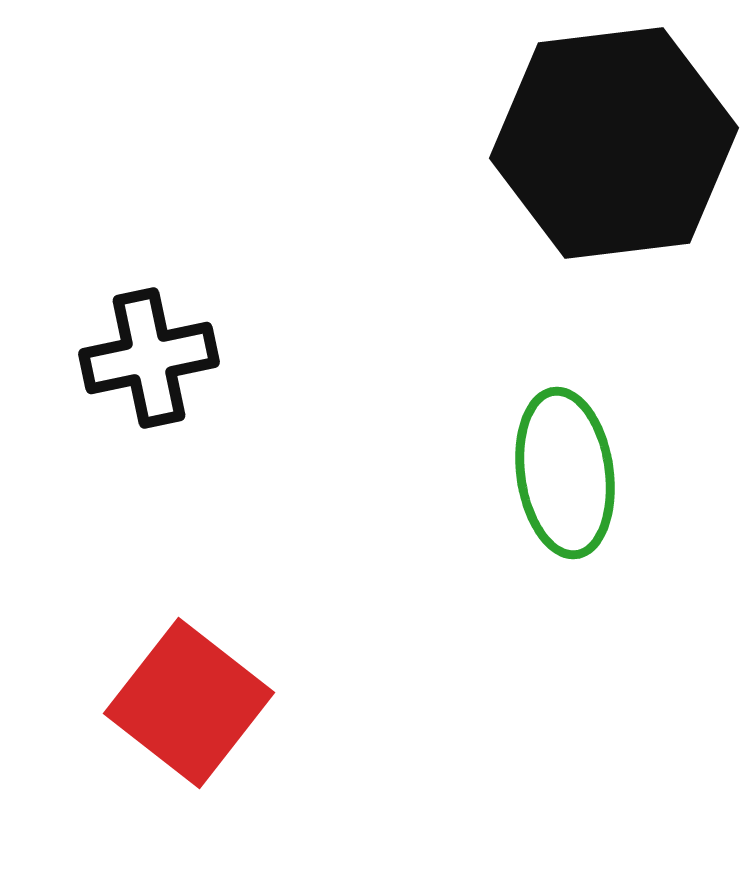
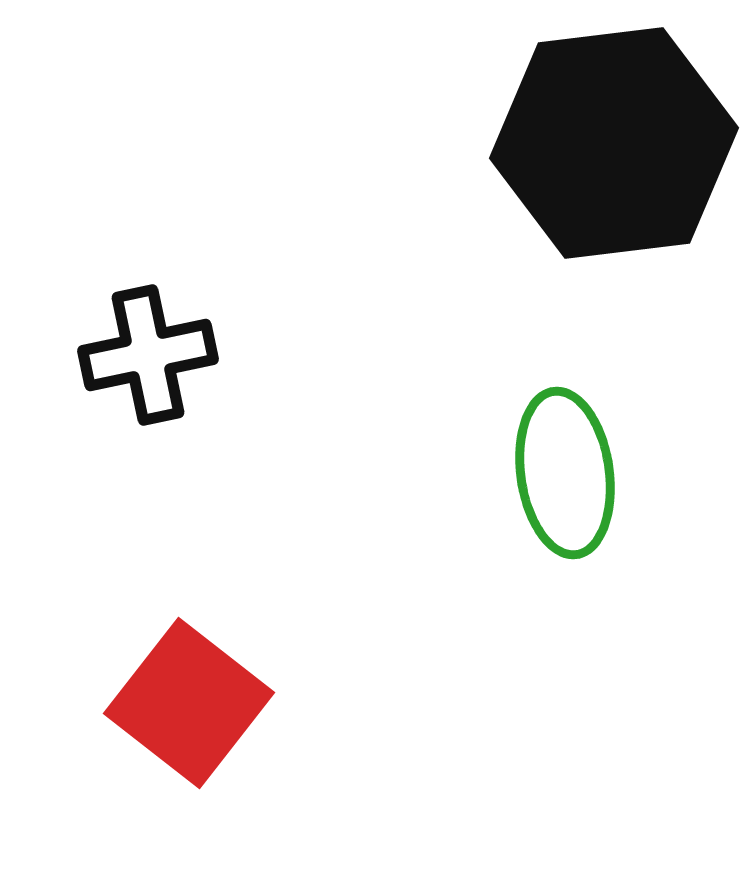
black cross: moved 1 px left, 3 px up
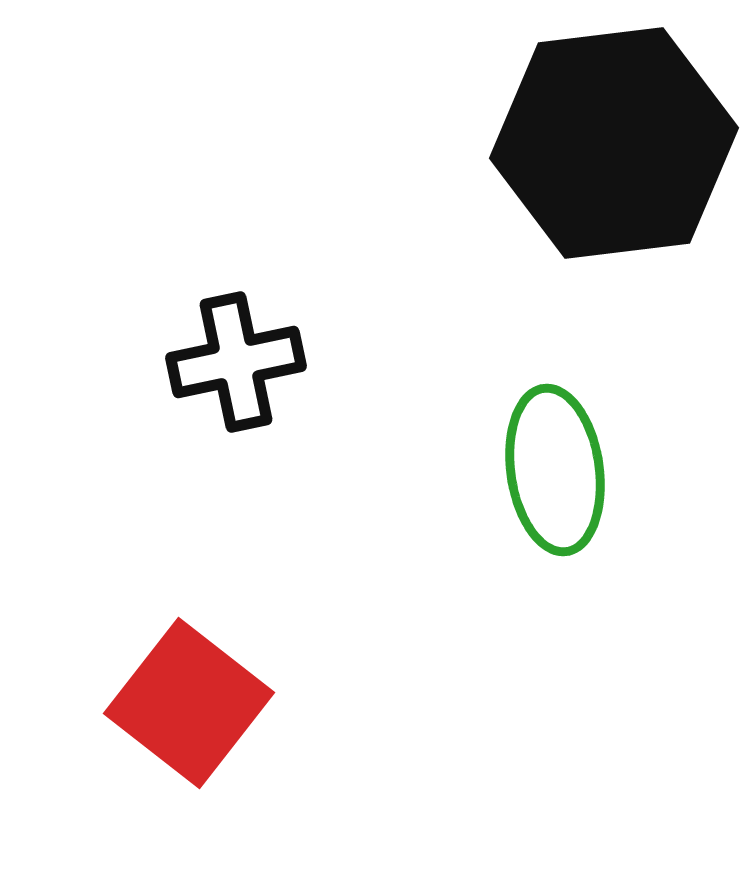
black cross: moved 88 px right, 7 px down
green ellipse: moved 10 px left, 3 px up
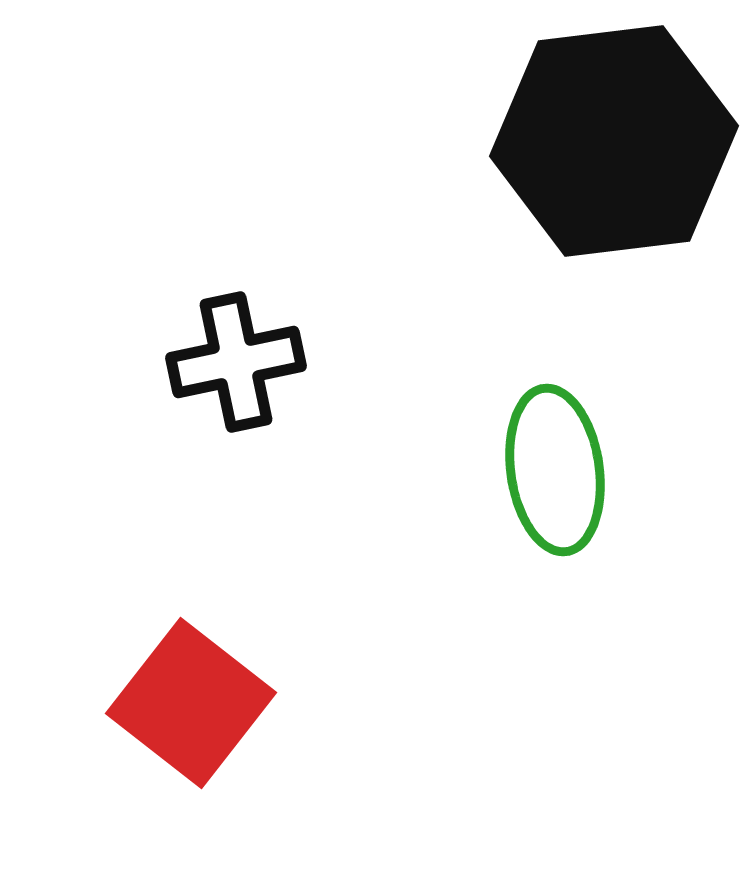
black hexagon: moved 2 px up
red square: moved 2 px right
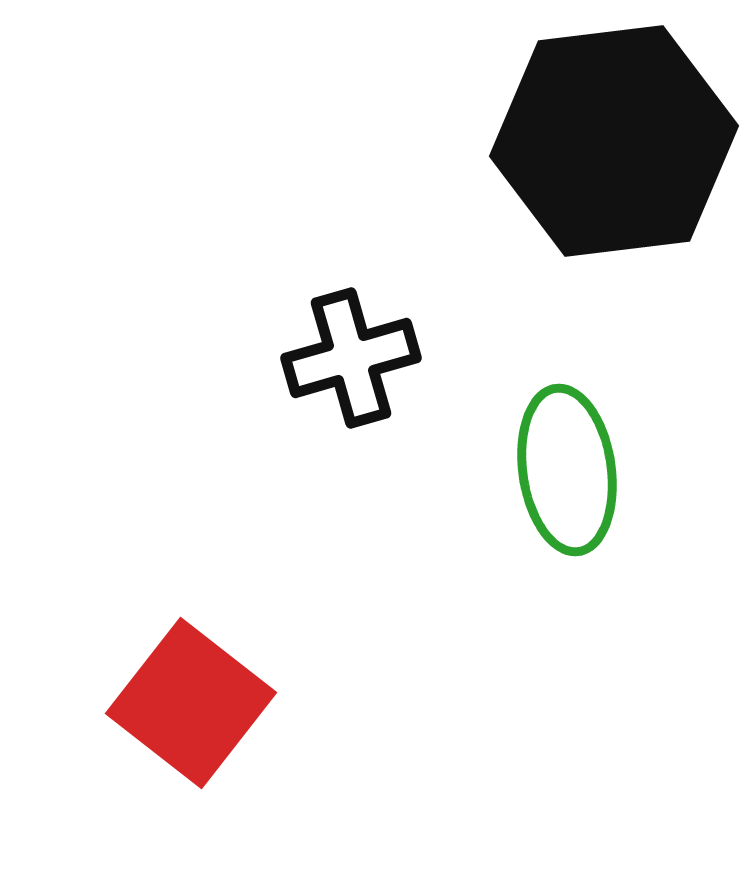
black cross: moved 115 px right, 4 px up; rotated 4 degrees counterclockwise
green ellipse: moved 12 px right
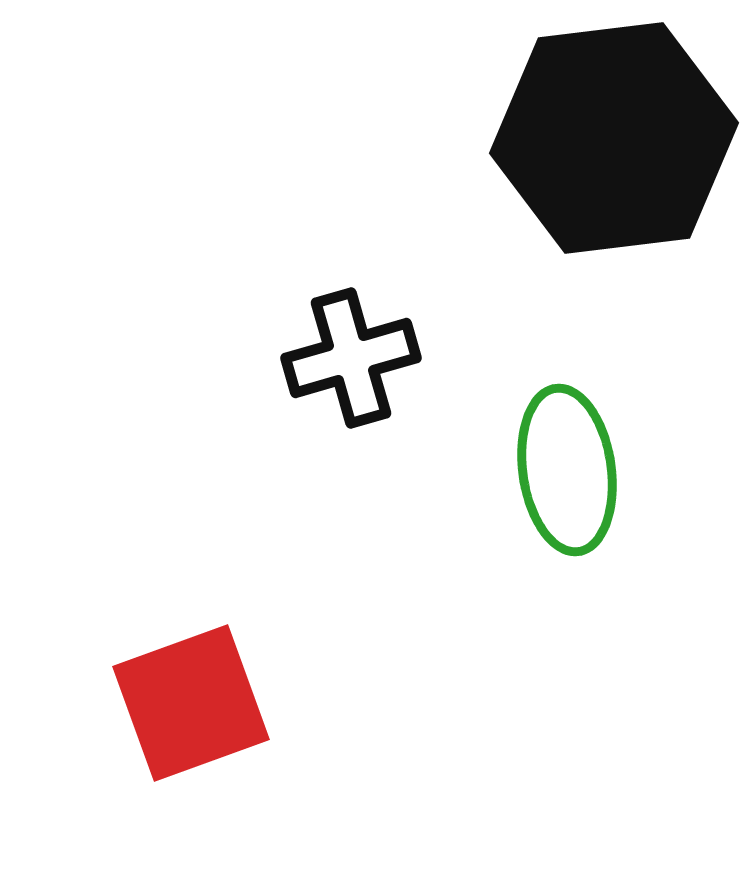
black hexagon: moved 3 px up
red square: rotated 32 degrees clockwise
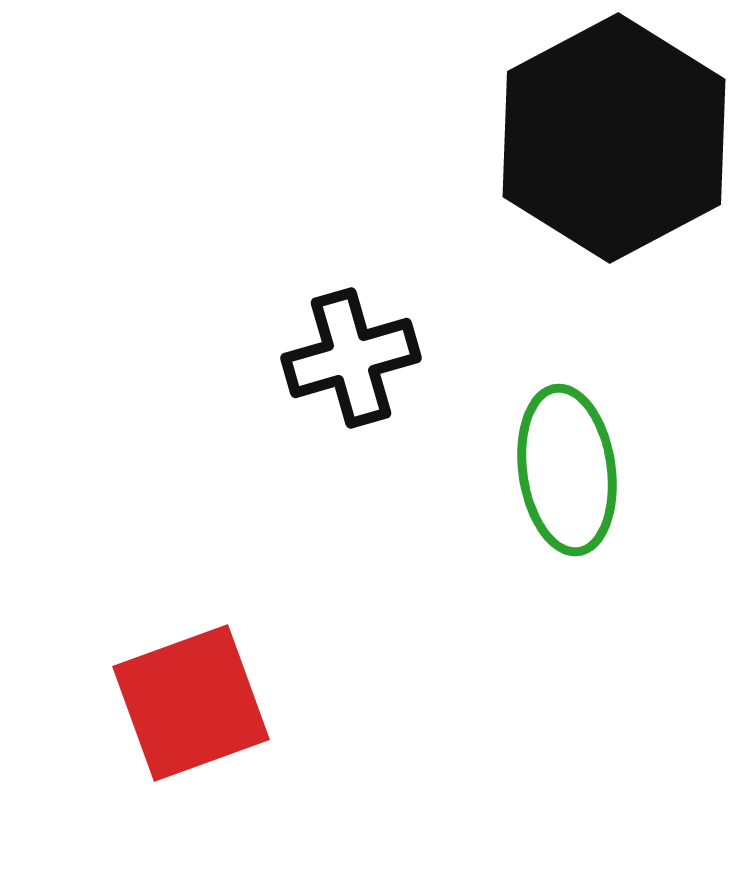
black hexagon: rotated 21 degrees counterclockwise
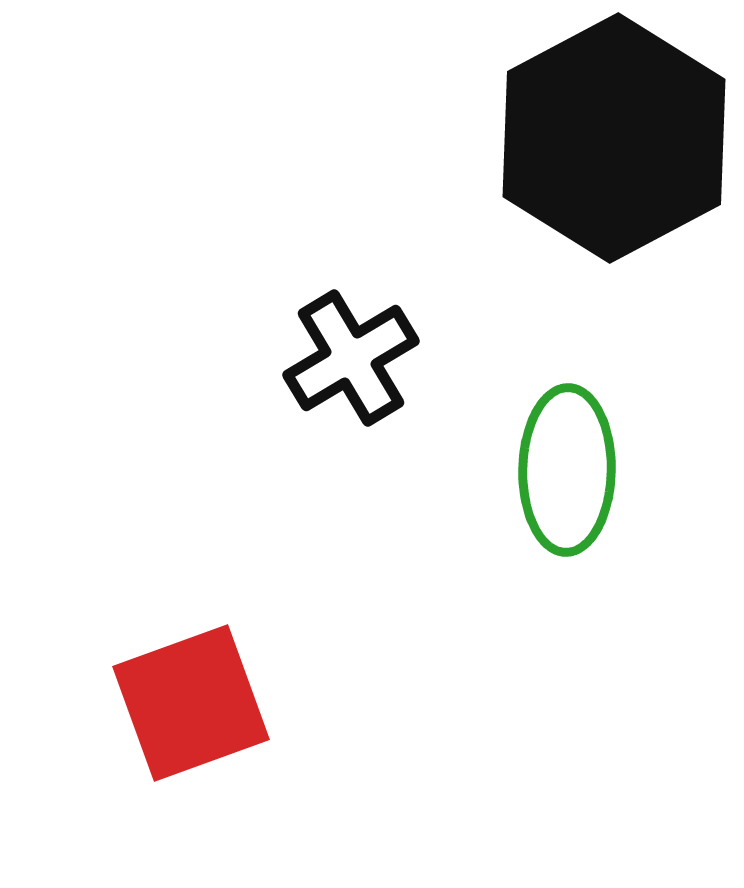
black cross: rotated 15 degrees counterclockwise
green ellipse: rotated 9 degrees clockwise
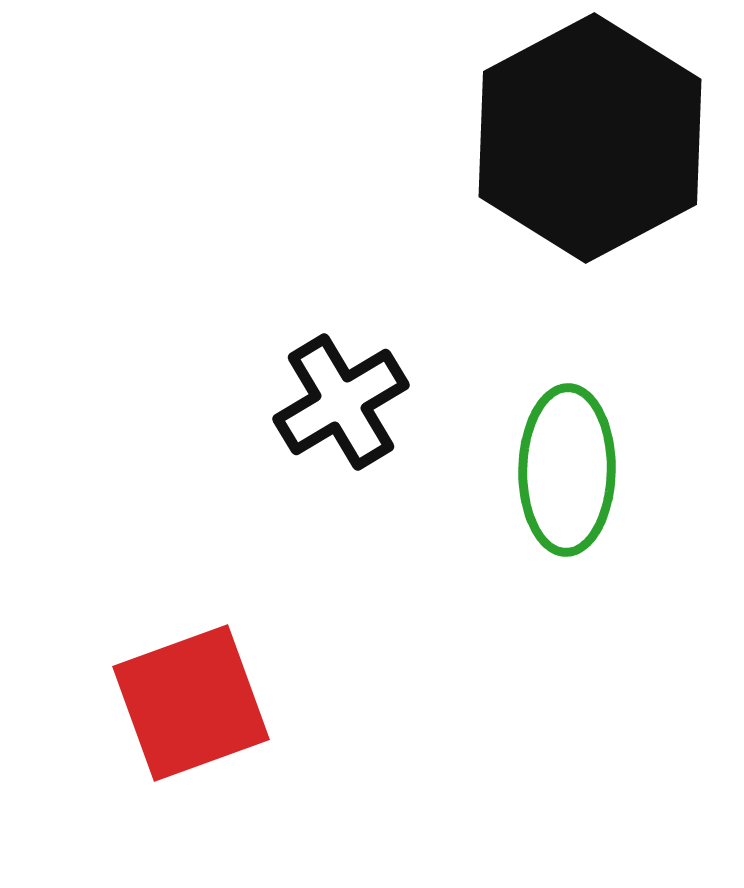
black hexagon: moved 24 px left
black cross: moved 10 px left, 44 px down
